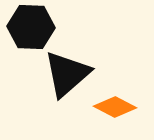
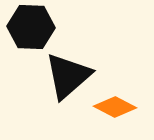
black triangle: moved 1 px right, 2 px down
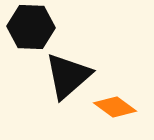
orange diamond: rotated 9 degrees clockwise
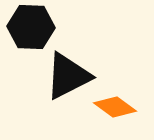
black triangle: rotated 14 degrees clockwise
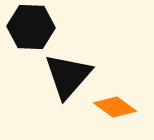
black triangle: rotated 22 degrees counterclockwise
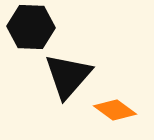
orange diamond: moved 3 px down
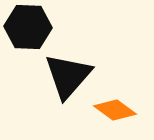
black hexagon: moved 3 px left
